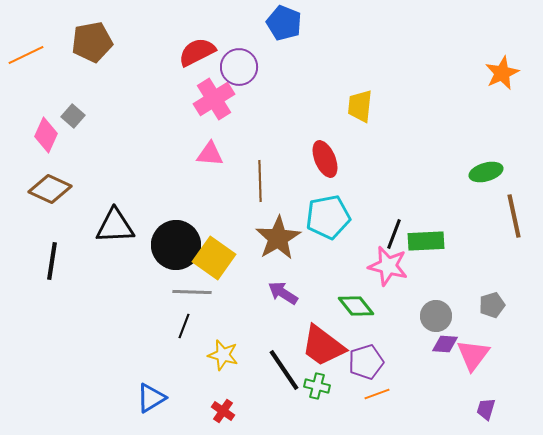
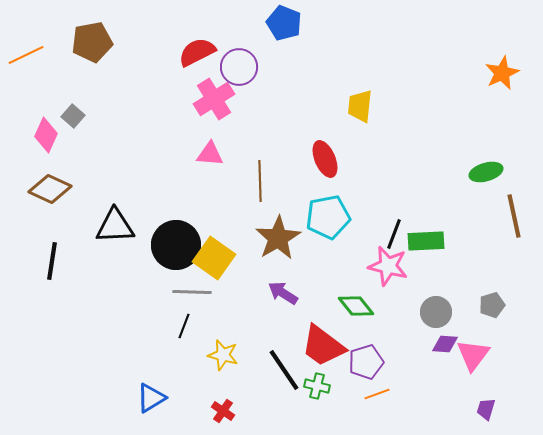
gray circle at (436, 316): moved 4 px up
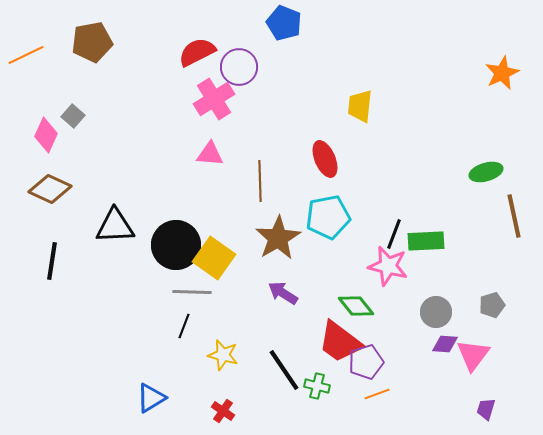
red trapezoid at (323, 346): moved 17 px right, 4 px up
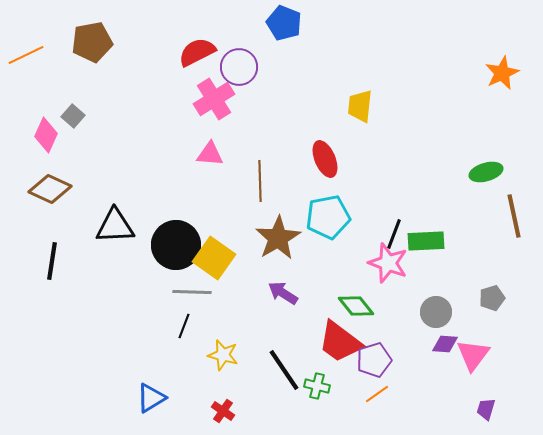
pink star at (388, 266): moved 3 px up; rotated 6 degrees clockwise
gray pentagon at (492, 305): moved 7 px up
purple pentagon at (366, 362): moved 8 px right, 2 px up
orange line at (377, 394): rotated 15 degrees counterclockwise
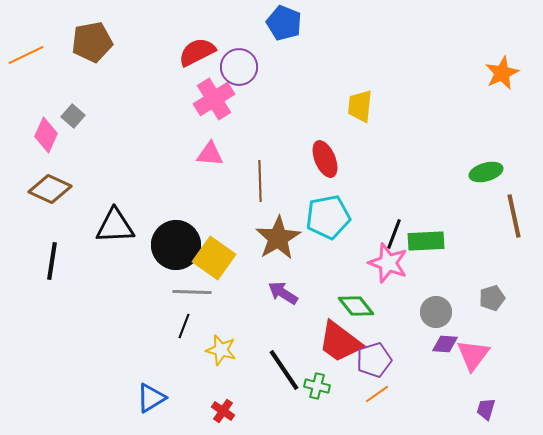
yellow star at (223, 355): moved 2 px left, 5 px up
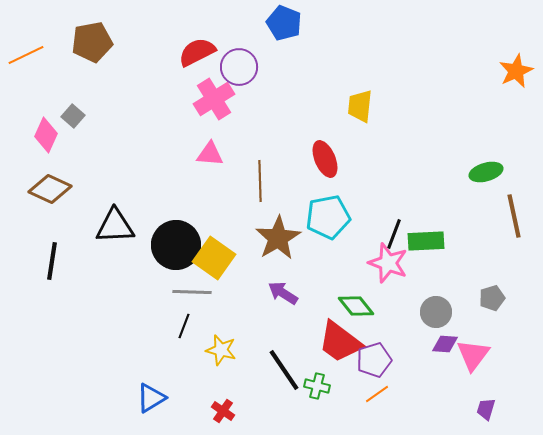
orange star at (502, 73): moved 14 px right, 2 px up
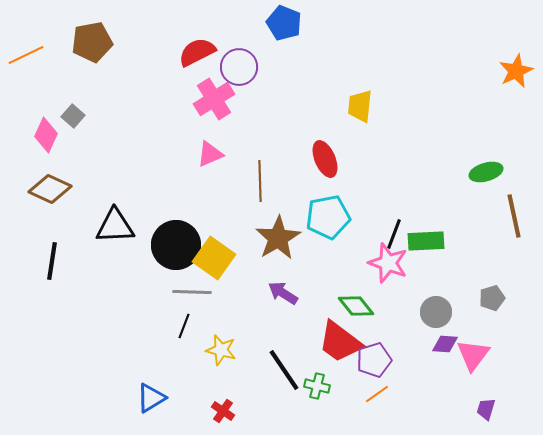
pink triangle at (210, 154): rotated 28 degrees counterclockwise
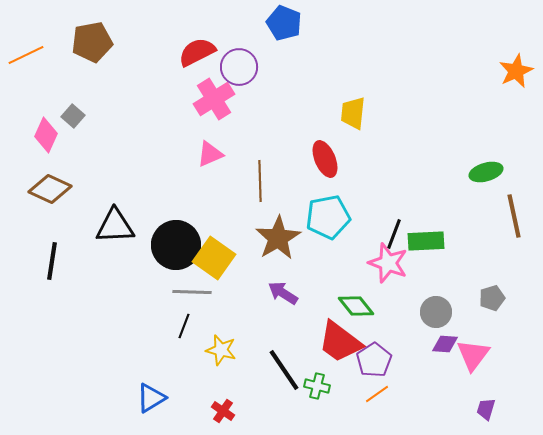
yellow trapezoid at (360, 106): moved 7 px left, 7 px down
purple pentagon at (374, 360): rotated 16 degrees counterclockwise
